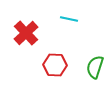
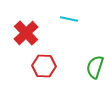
red hexagon: moved 11 px left, 1 px down
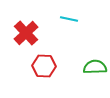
green semicircle: rotated 70 degrees clockwise
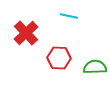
cyan line: moved 3 px up
red hexagon: moved 15 px right, 8 px up
